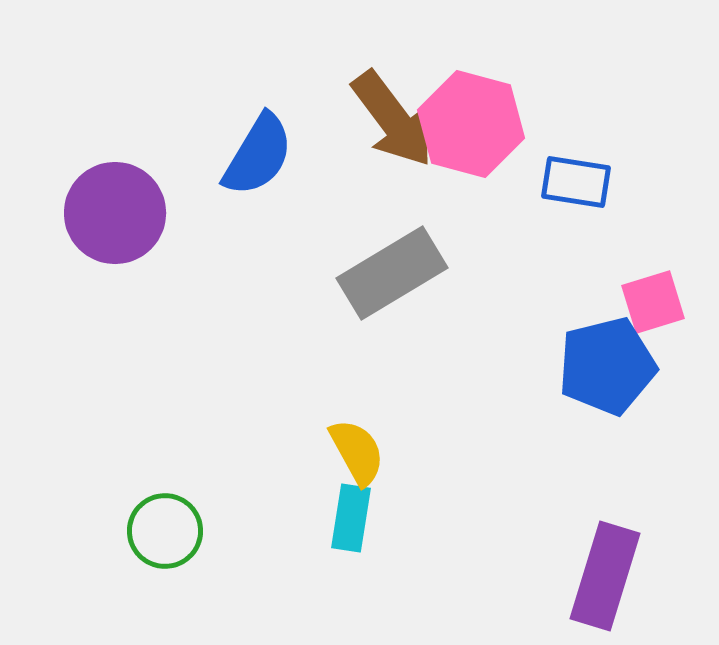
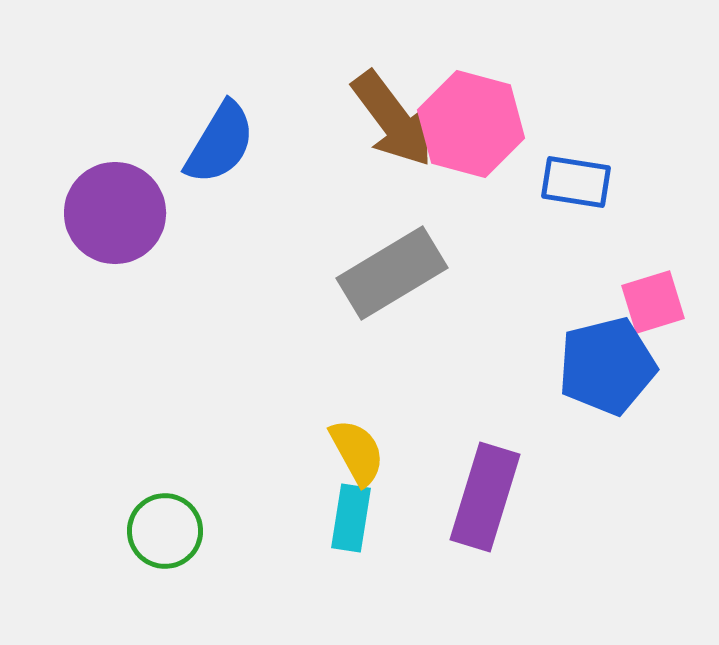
blue semicircle: moved 38 px left, 12 px up
purple rectangle: moved 120 px left, 79 px up
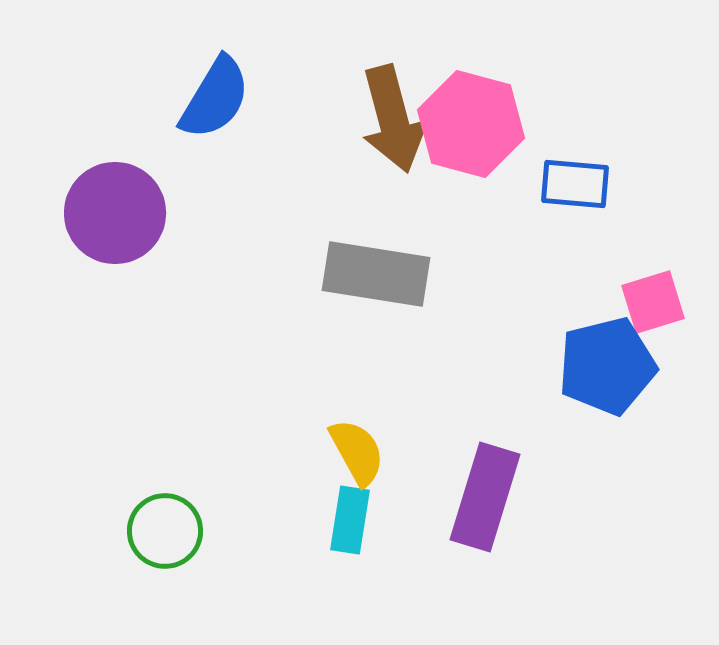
brown arrow: rotated 22 degrees clockwise
blue semicircle: moved 5 px left, 45 px up
blue rectangle: moved 1 px left, 2 px down; rotated 4 degrees counterclockwise
gray rectangle: moved 16 px left, 1 px down; rotated 40 degrees clockwise
cyan rectangle: moved 1 px left, 2 px down
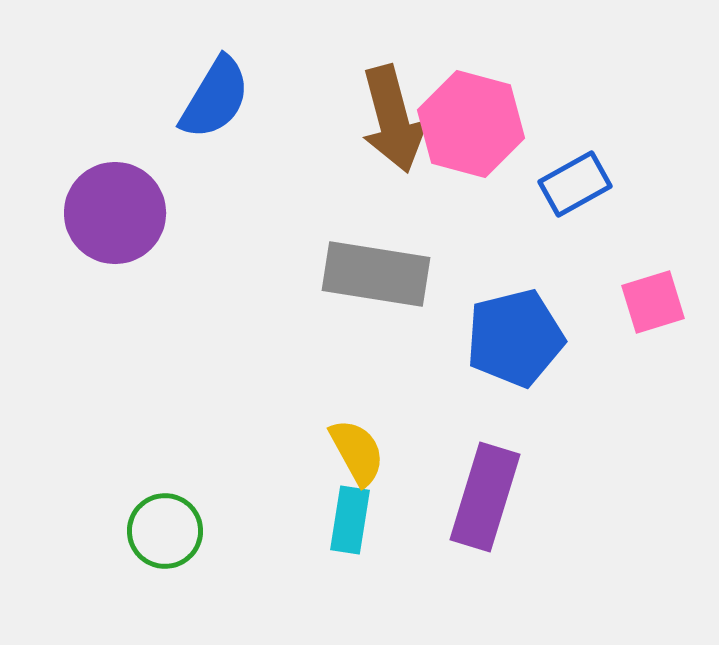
blue rectangle: rotated 34 degrees counterclockwise
blue pentagon: moved 92 px left, 28 px up
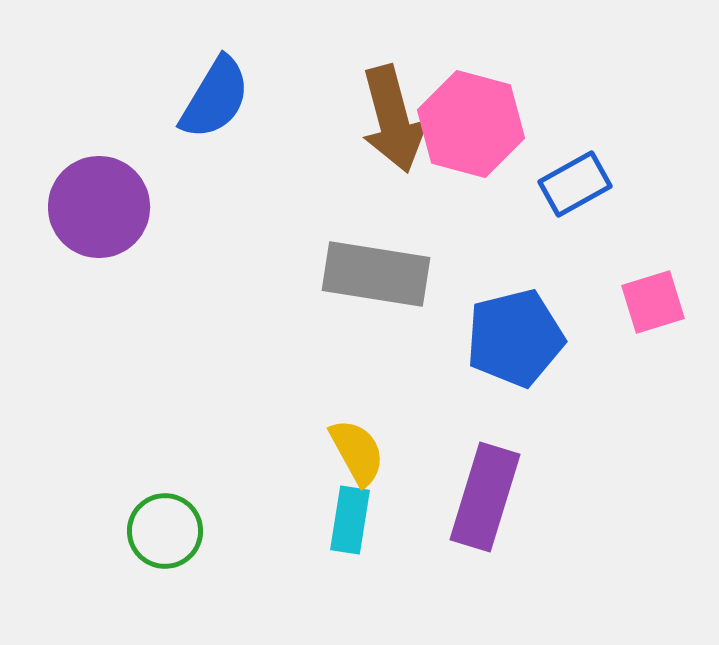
purple circle: moved 16 px left, 6 px up
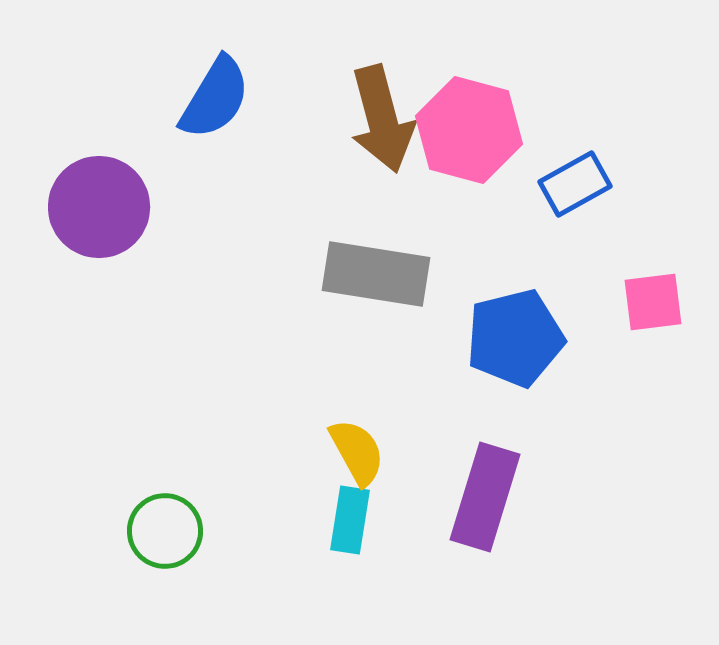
brown arrow: moved 11 px left
pink hexagon: moved 2 px left, 6 px down
pink square: rotated 10 degrees clockwise
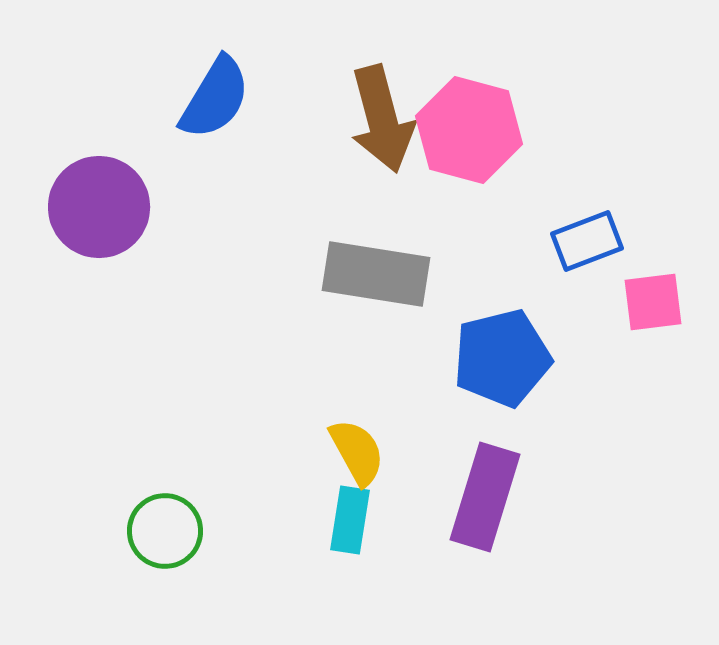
blue rectangle: moved 12 px right, 57 px down; rotated 8 degrees clockwise
blue pentagon: moved 13 px left, 20 px down
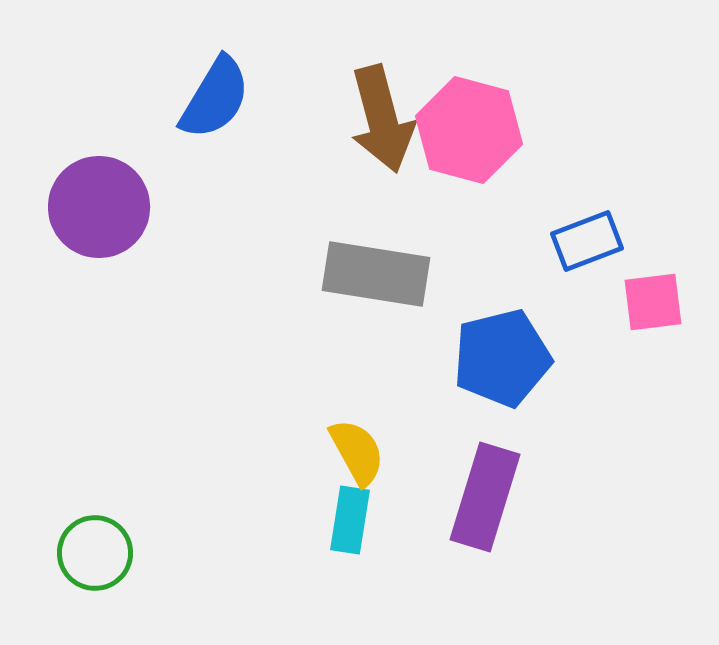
green circle: moved 70 px left, 22 px down
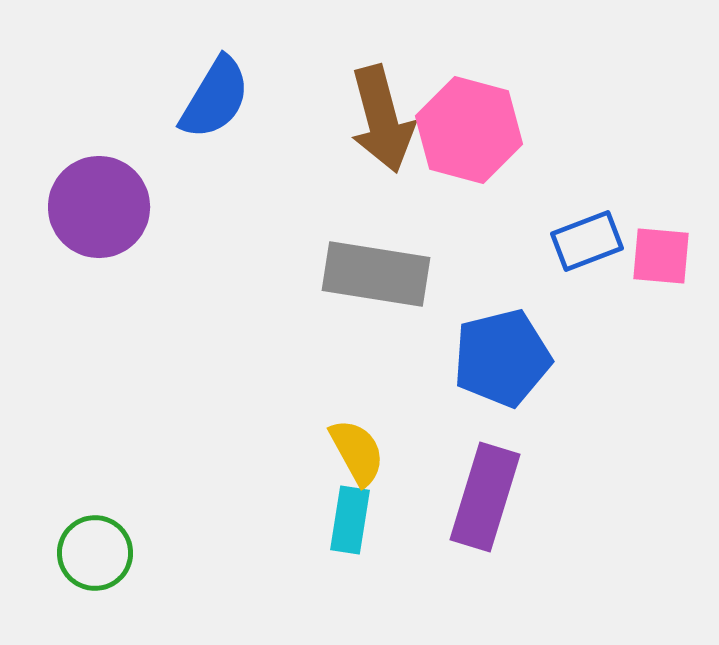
pink square: moved 8 px right, 46 px up; rotated 12 degrees clockwise
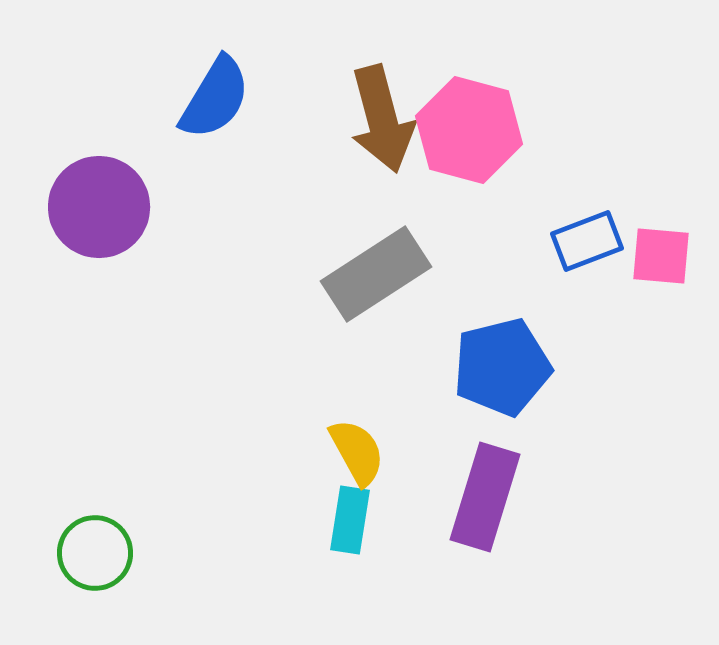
gray rectangle: rotated 42 degrees counterclockwise
blue pentagon: moved 9 px down
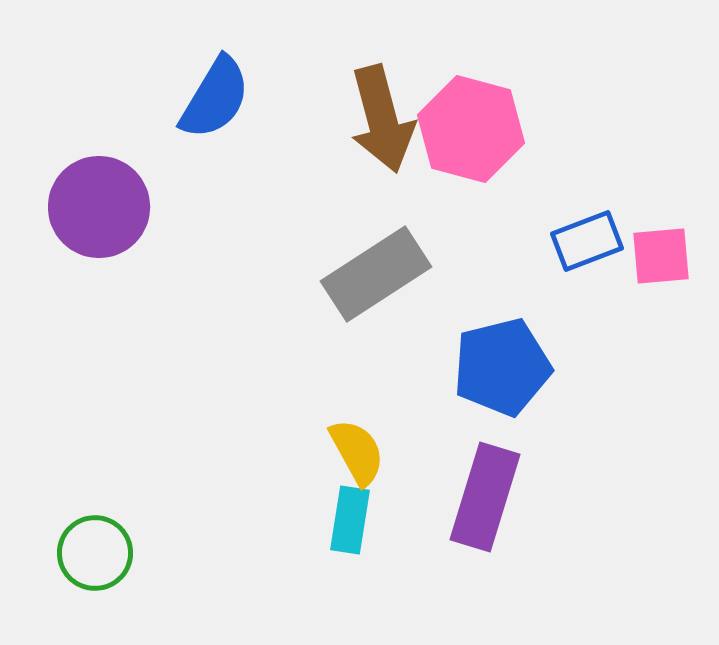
pink hexagon: moved 2 px right, 1 px up
pink square: rotated 10 degrees counterclockwise
